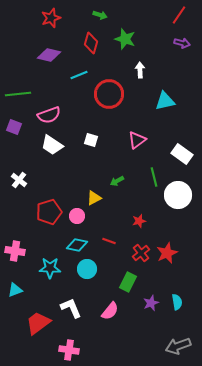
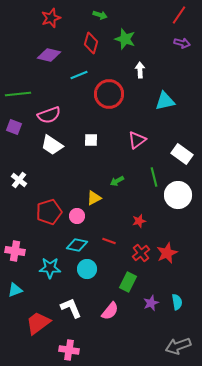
white square at (91, 140): rotated 16 degrees counterclockwise
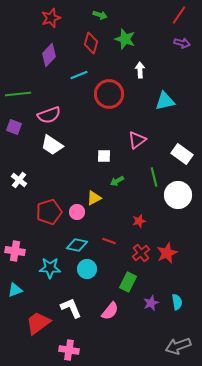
purple diamond at (49, 55): rotated 60 degrees counterclockwise
white square at (91, 140): moved 13 px right, 16 px down
pink circle at (77, 216): moved 4 px up
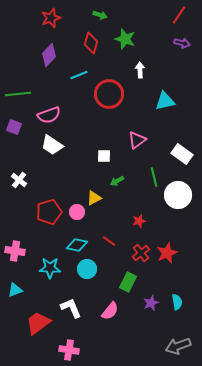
red line at (109, 241): rotated 16 degrees clockwise
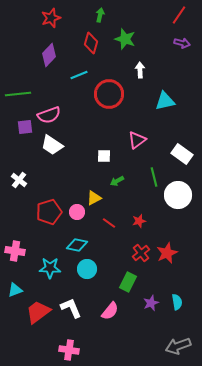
green arrow at (100, 15): rotated 96 degrees counterclockwise
purple square at (14, 127): moved 11 px right; rotated 28 degrees counterclockwise
red line at (109, 241): moved 18 px up
red trapezoid at (38, 323): moved 11 px up
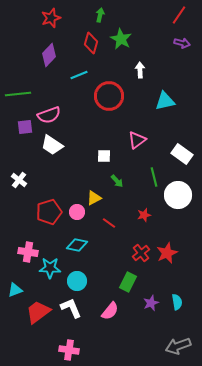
green star at (125, 39): moved 4 px left; rotated 10 degrees clockwise
red circle at (109, 94): moved 2 px down
green arrow at (117, 181): rotated 104 degrees counterclockwise
red star at (139, 221): moved 5 px right, 6 px up
pink cross at (15, 251): moved 13 px right, 1 px down
cyan circle at (87, 269): moved 10 px left, 12 px down
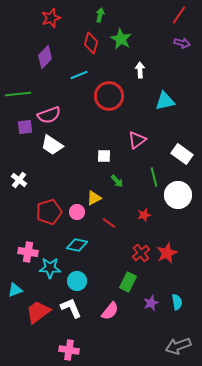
purple diamond at (49, 55): moved 4 px left, 2 px down
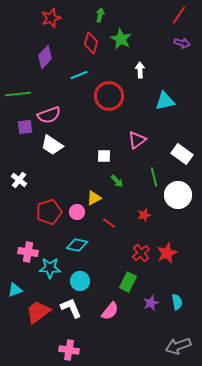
cyan circle at (77, 281): moved 3 px right
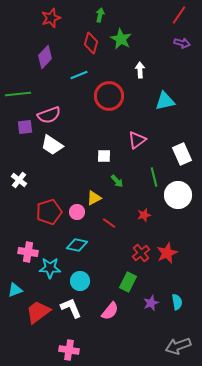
white rectangle at (182, 154): rotated 30 degrees clockwise
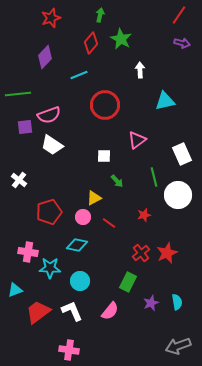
red diamond at (91, 43): rotated 25 degrees clockwise
red circle at (109, 96): moved 4 px left, 9 px down
pink circle at (77, 212): moved 6 px right, 5 px down
white L-shape at (71, 308): moved 1 px right, 3 px down
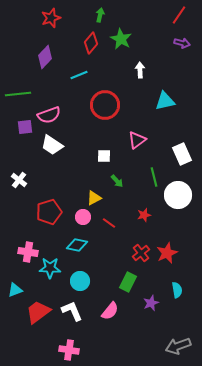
cyan semicircle at (177, 302): moved 12 px up
